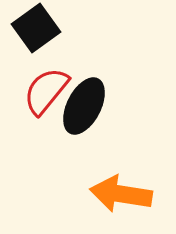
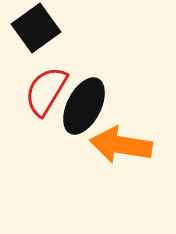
red semicircle: rotated 8 degrees counterclockwise
orange arrow: moved 49 px up
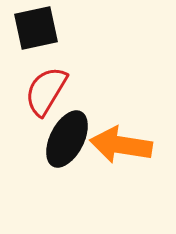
black square: rotated 24 degrees clockwise
black ellipse: moved 17 px left, 33 px down
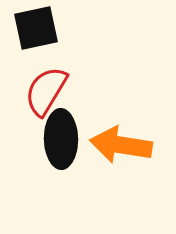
black ellipse: moved 6 px left; rotated 28 degrees counterclockwise
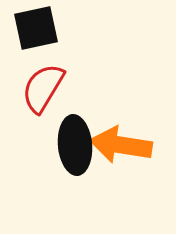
red semicircle: moved 3 px left, 3 px up
black ellipse: moved 14 px right, 6 px down; rotated 4 degrees counterclockwise
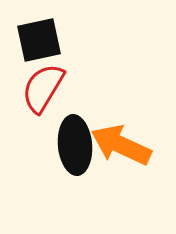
black square: moved 3 px right, 12 px down
orange arrow: rotated 16 degrees clockwise
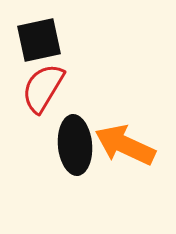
orange arrow: moved 4 px right
